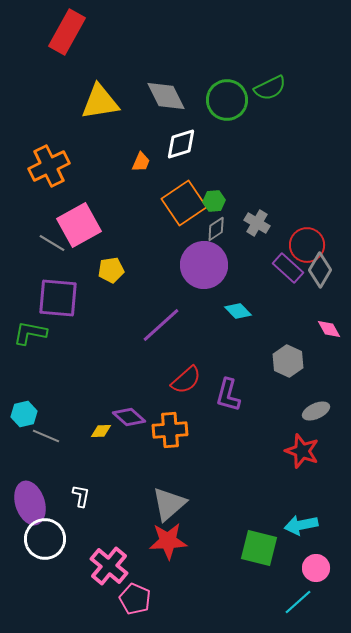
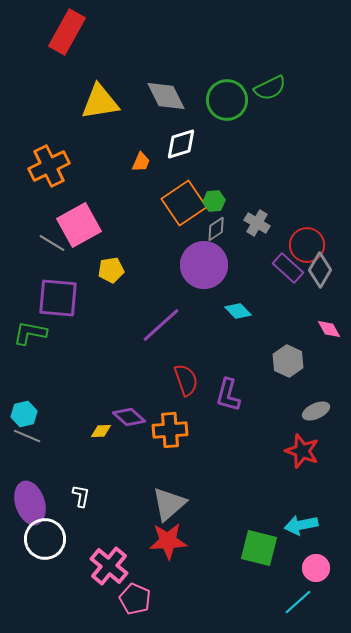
red semicircle at (186, 380): rotated 68 degrees counterclockwise
gray line at (46, 436): moved 19 px left
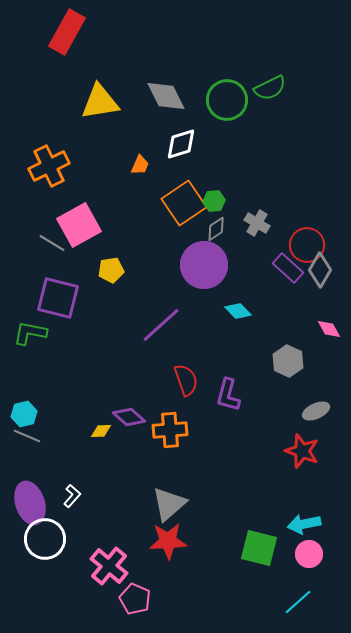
orange trapezoid at (141, 162): moved 1 px left, 3 px down
purple square at (58, 298): rotated 9 degrees clockwise
white L-shape at (81, 496): moved 9 px left; rotated 30 degrees clockwise
cyan arrow at (301, 525): moved 3 px right, 1 px up
pink circle at (316, 568): moved 7 px left, 14 px up
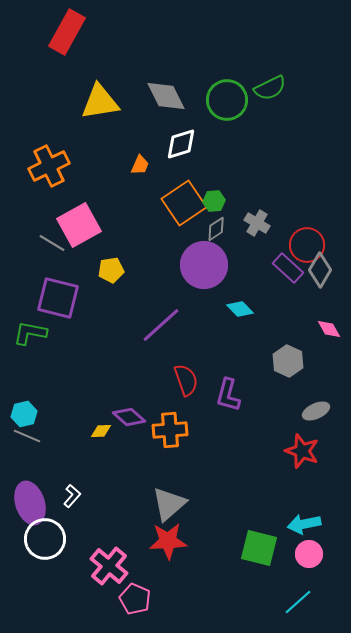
cyan diamond at (238, 311): moved 2 px right, 2 px up
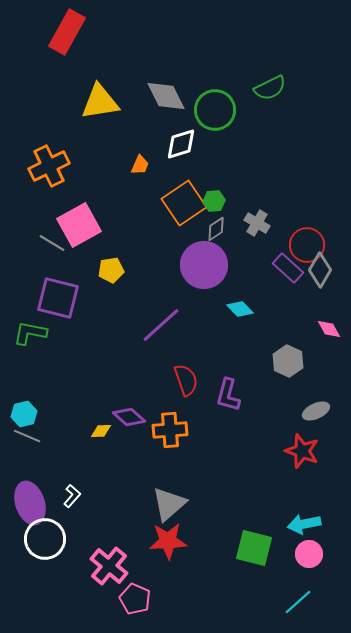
green circle at (227, 100): moved 12 px left, 10 px down
green square at (259, 548): moved 5 px left
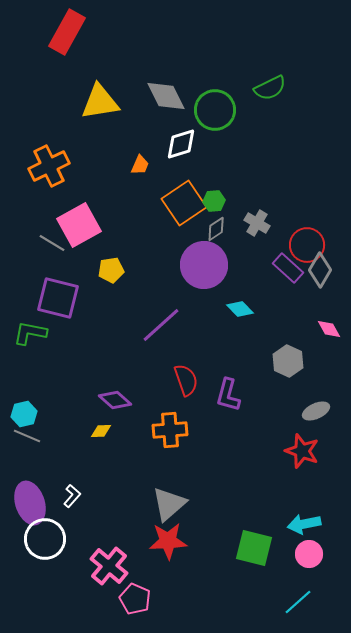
purple diamond at (129, 417): moved 14 px left, 17 px up
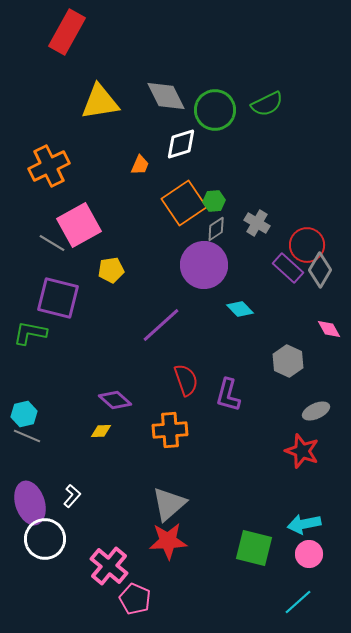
green semicircle at (270, 88): moved 3 px left, 16 px down
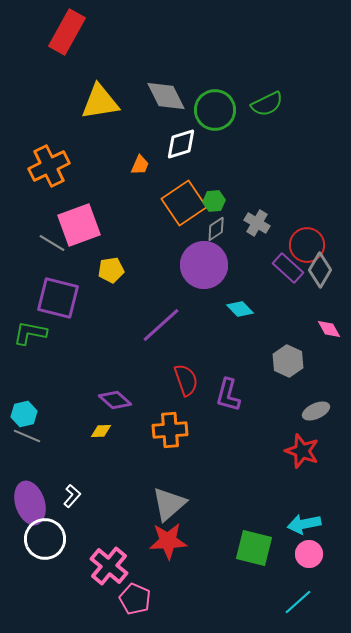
pink square at (79, 225): rotated 9 degrees clockwise
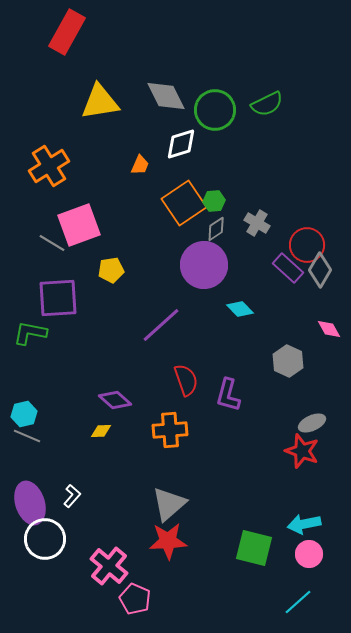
orange cross at (49, 166): rotated 6 degrees counterclockwise
purple square at (58, 298): rotated 18 degrees counterclockwise
gray ellipse at (316, 411): moved 4 px left, 12 px down
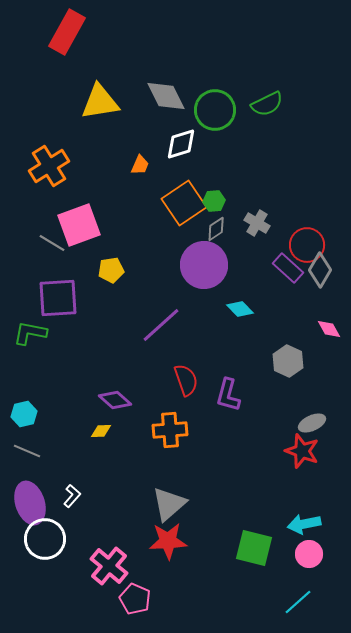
gray line at (27, 436): moved 15 px down
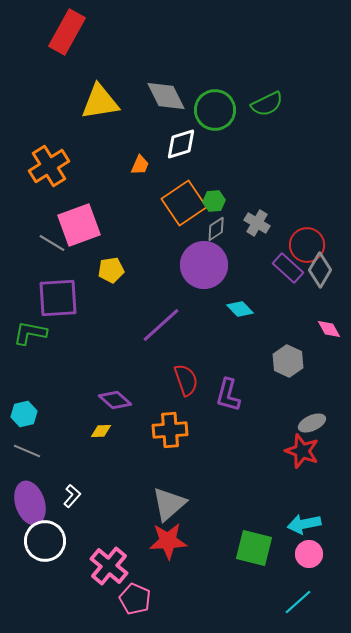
white circle at (45, 539): moved 2 px down
